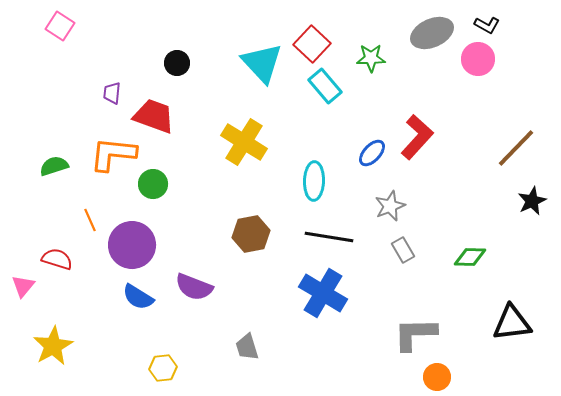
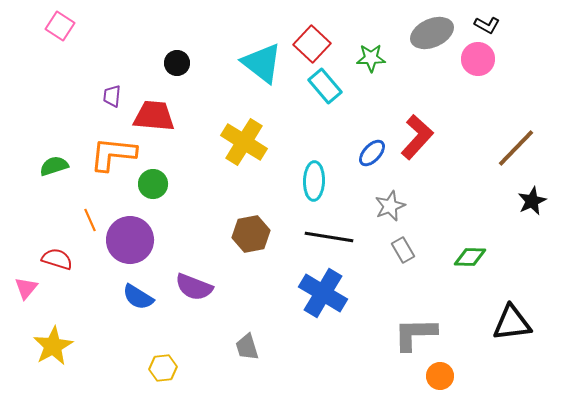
cyan triangle: rotated 9 degrees counterclockwise
purple trapezoid: moved 3 px down
red trapezoid: rotated 15 degrees counterclockwise
purple circle: moved 2 px left, 5 px up
pink triangle: moved 3 px right, 2 px down
orange circle: moved 3 px right, 1 px up
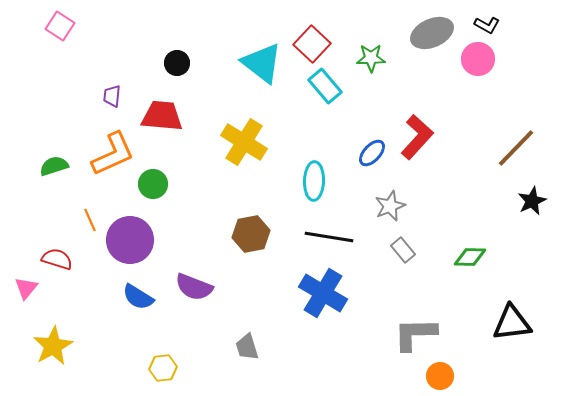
red trapezoid: moved 8 px right
orange L-shape: rotated 150 degrees clockwise
gray rectangle: rotated 10 degrees counterclockwise
